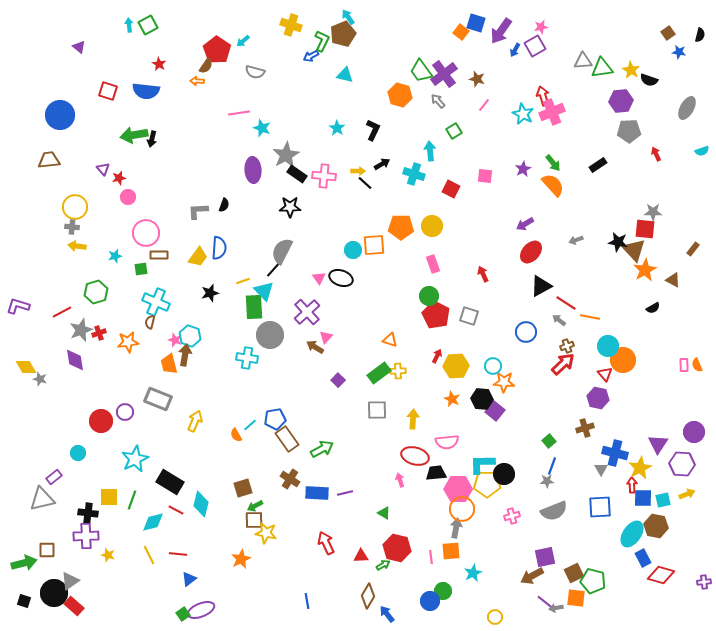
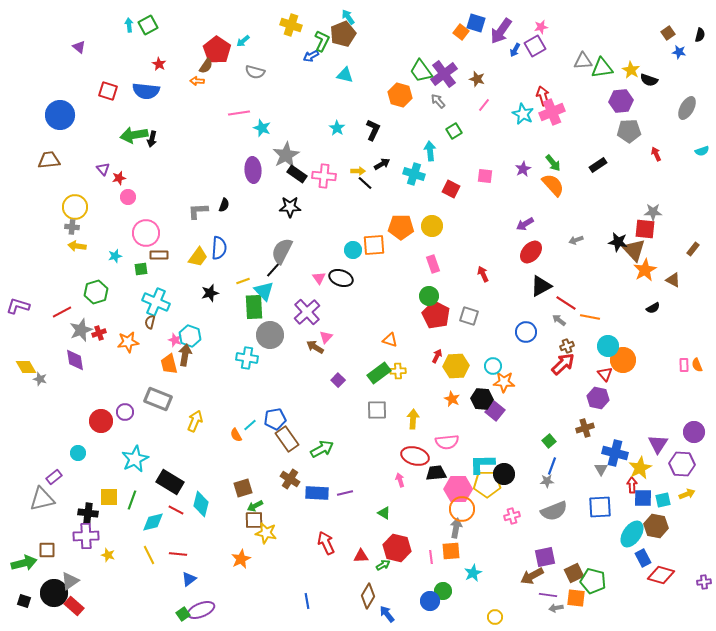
purple line at (545, 602): moved 3 px right, 7 px up; rotated 30 degrees counterclockwise
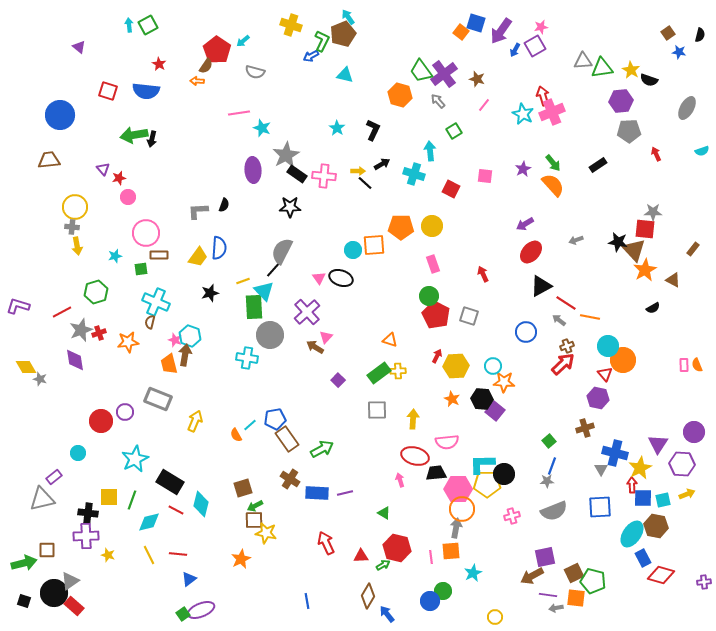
yellow arrow at (77, 246): rotated 108 degrees counterclockwise
cyan diamond at (153, 522): moved 4 px left
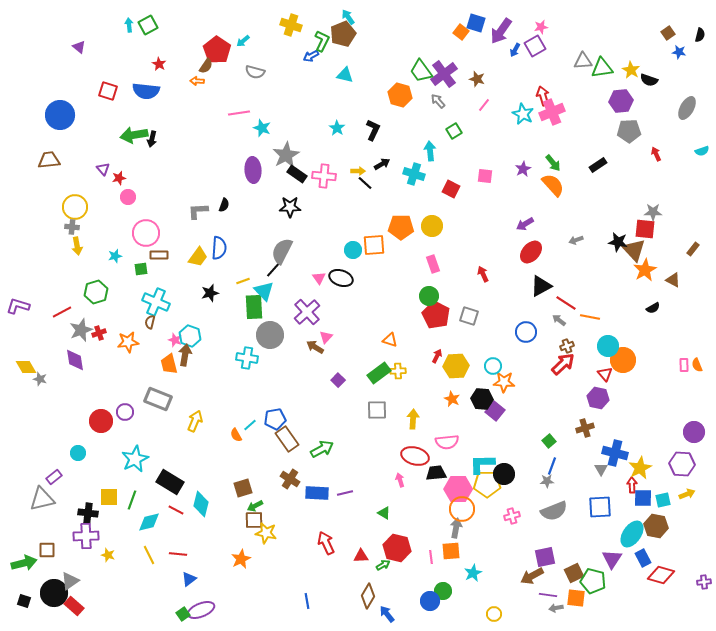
purple triangle at (658, 444): moved 46 px left, 115 px down
yellow circle at (495, 617): moved 1 px left, 3 px up
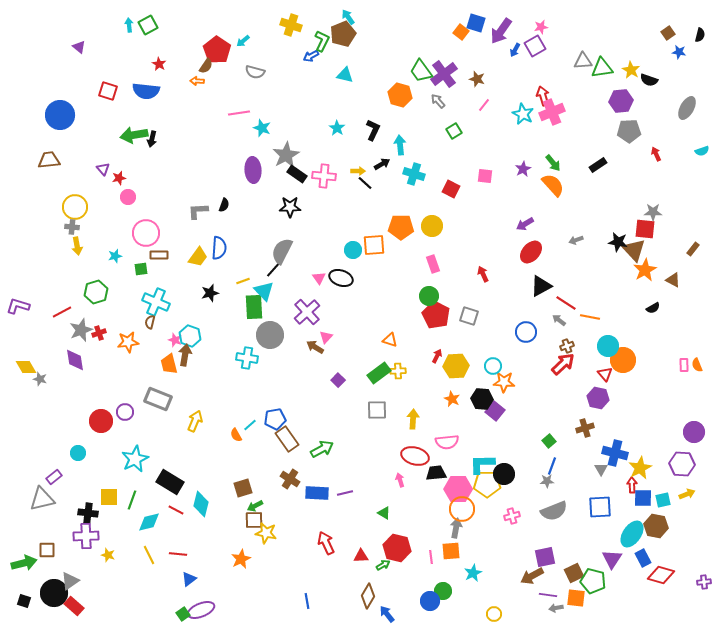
cyan arrow at (430, 151): moved 30 px left, 6 px up
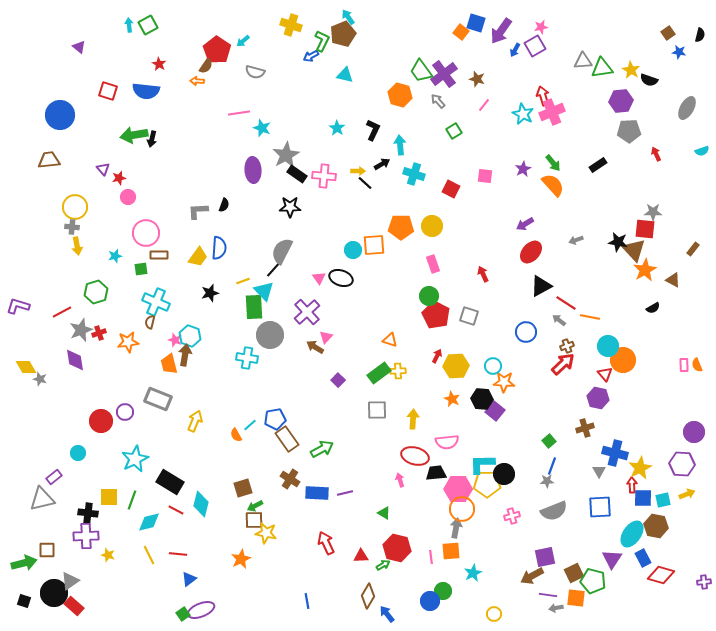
gray triangle at (601, 469): moved 2 px left, 2 px down
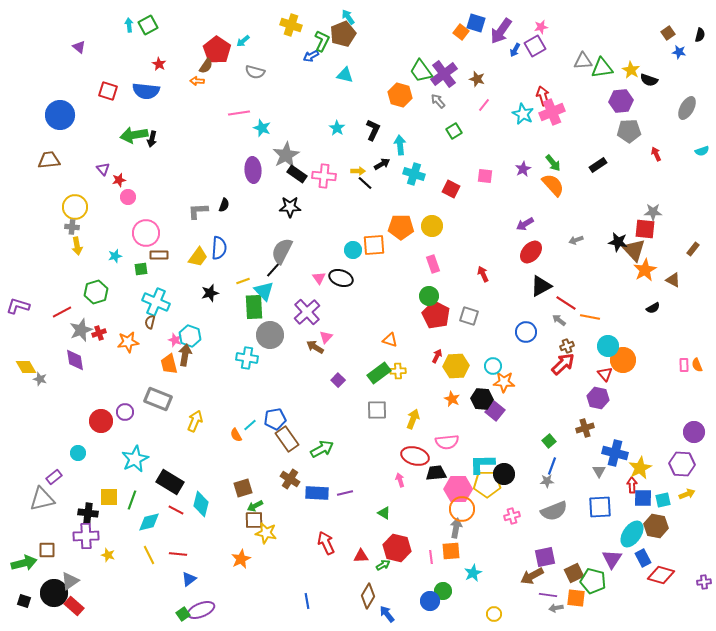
red star at (119, 178): moved 2 px down
yellow arrow at (413, 419): rotated 18 degrees clockwise
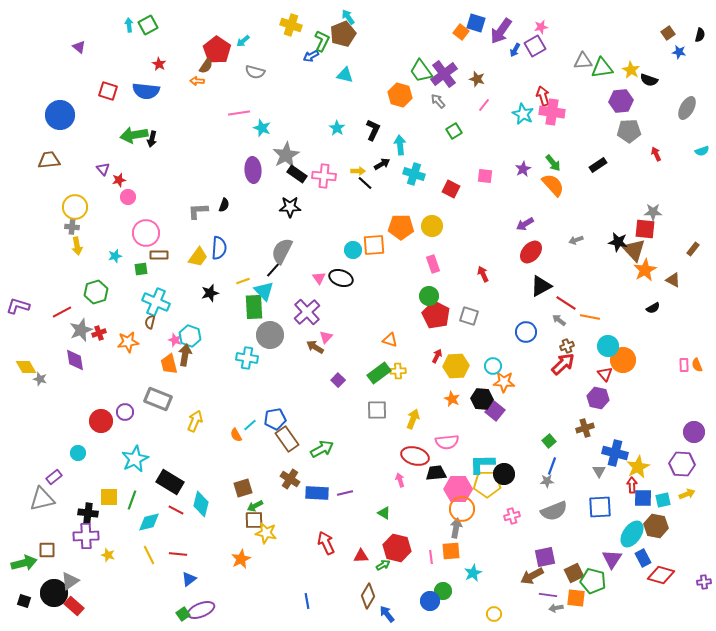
pink cross at (552, 112): rotated 30 degrees clockwise
yellow star at (640, 468): moved 2 px left, 1 px up
